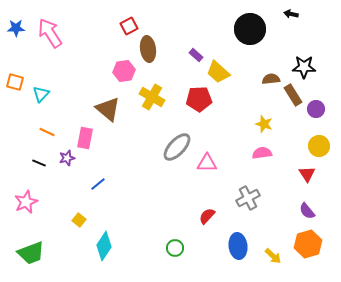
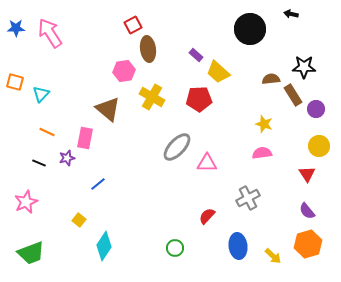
red square: moved 4 px right, 1 px up
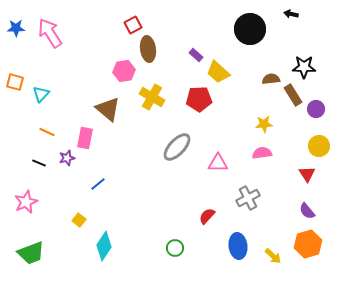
yellow star: rotated 24 degrees counterclockwise
pink triangle: moved 11 px right
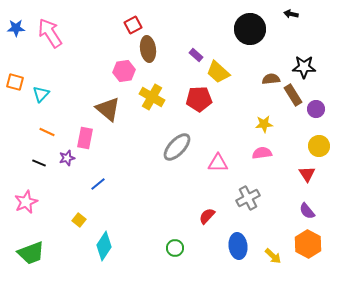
orange hexagon: rotated 16 degrees counterclockwise
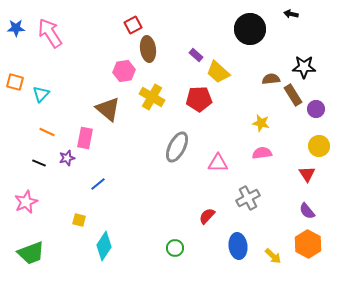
yellow star: moved 3 px left, 1 px up; rotated 18 degrees clockwise
gray ellipse: rotated 16 degrees counterclockwise
yellow square: rotated 24 degrees counterclockwise
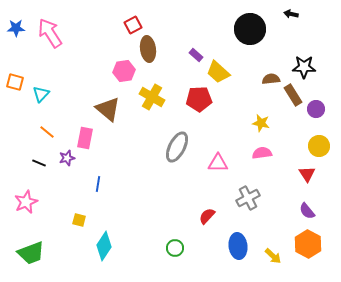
orange line: rotated 14 degrees clockwise
blue line: rotated 42 degrees counterclockwise
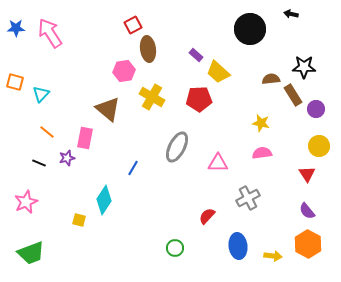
blue line: moved 35 px right, 16 px up; rotated 21 degrees clockwise
cyan diamond: moved 46 px up
yellow arrow: rotated 36 degrees counterclockwise
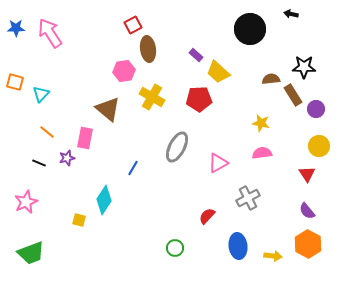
pink triangle: rotated 30 degrees counterclockwise
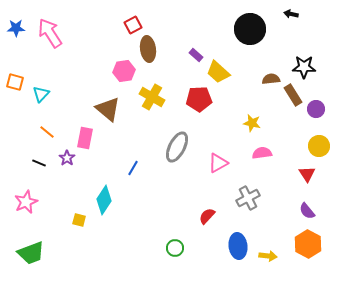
yellow star: moved 9 px left
purple star: rotated 21 degrees counterclockwise
yellow arrow: moved 5 px left
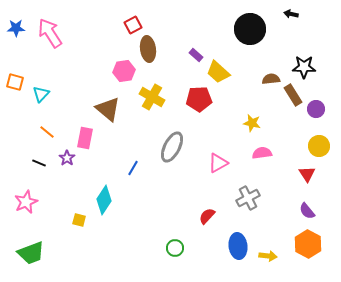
gray ellipse: moved 5 px left
